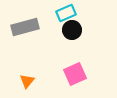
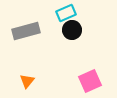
gray rectangle: moved 1 px right, 4 px down
pink square: moved 15 px right, 7 px down
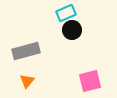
gray rectangle: moved 20 px down
pink square: rotated 10 degrees clockwise
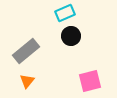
cyan rectangle: moved 1 px left
black circle: moved 1 px left, 6 px down
gray rectangle: rotated 24 degrees counterclockwise
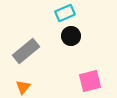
orange triangle: moved 4 px left, 6 px down
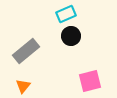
cyan rectangle: moved 1 px right, 1 px down
orange triangle: moved 1 px up
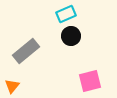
orange triangle: moved 11 px left
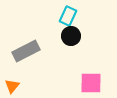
cyan rectangle: moved 2 px right, 2 px down; rotated 42 degrees counterclockwise
gray rectangle: rotated 12 degrees clockwise
pink square: moved 1 px right, 2 px down; rotated 15 degrees clockwise
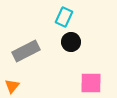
cyan rectangle: moved 4 px left, 1 px down
black circle: moved 6 px down
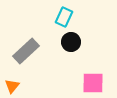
gray rectangle: rotated 16 degrees counterclockwise
pink square: moved 2 px right
